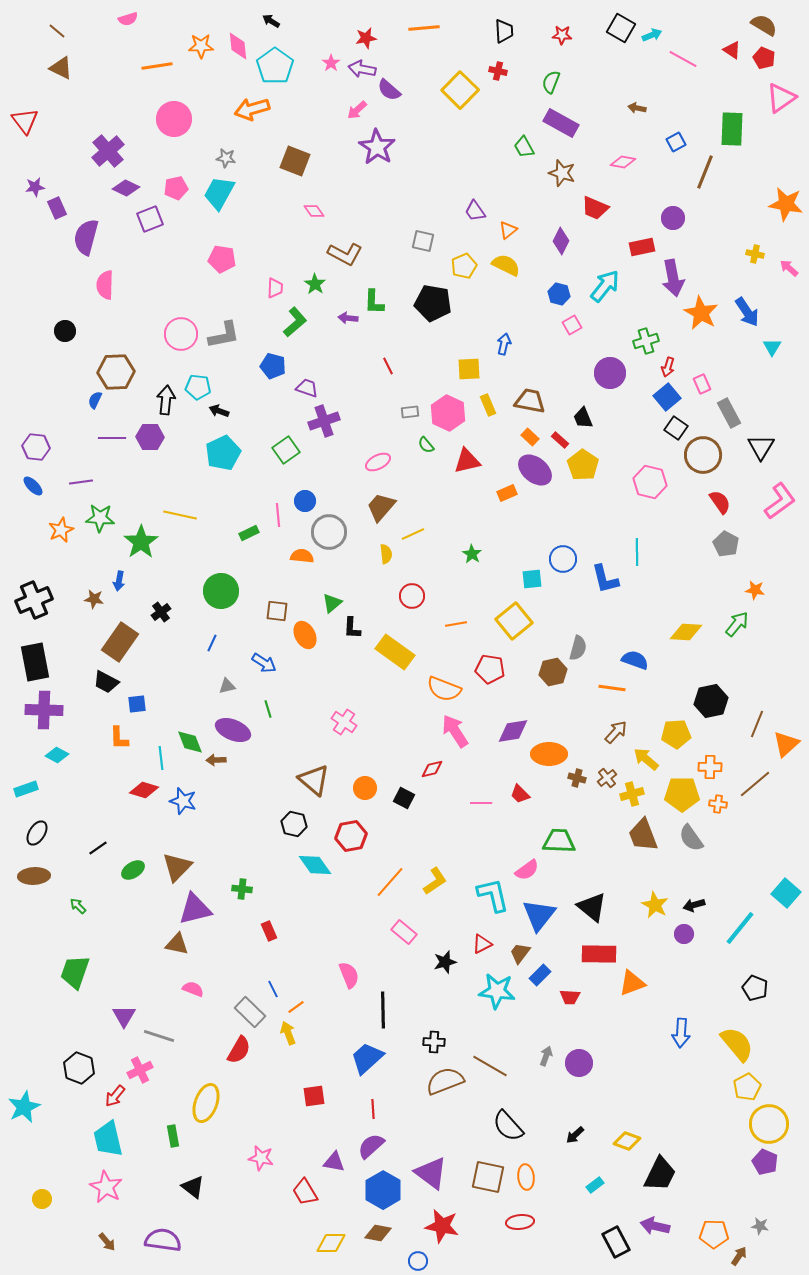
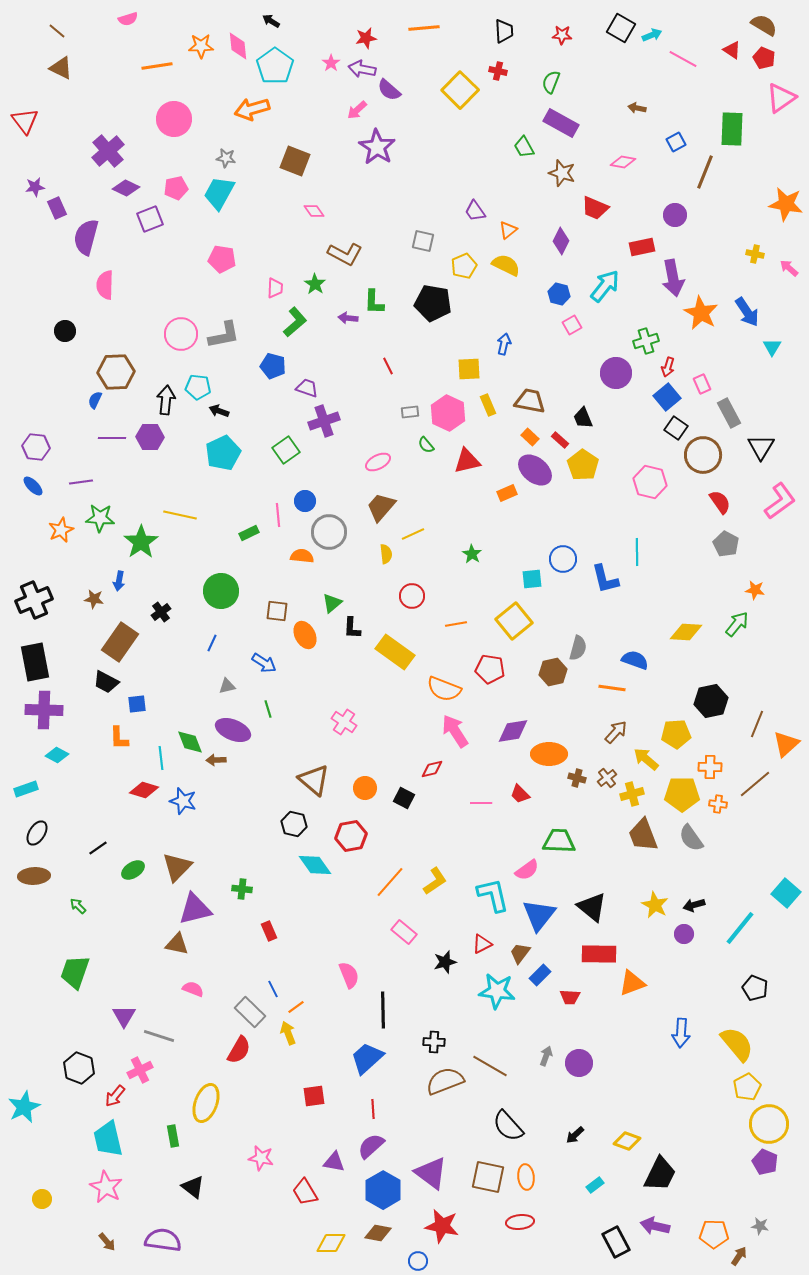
purple circle at (673, 218): moved 2 px right, 3 px up
purple circle at (610, 373): moved 6 px right
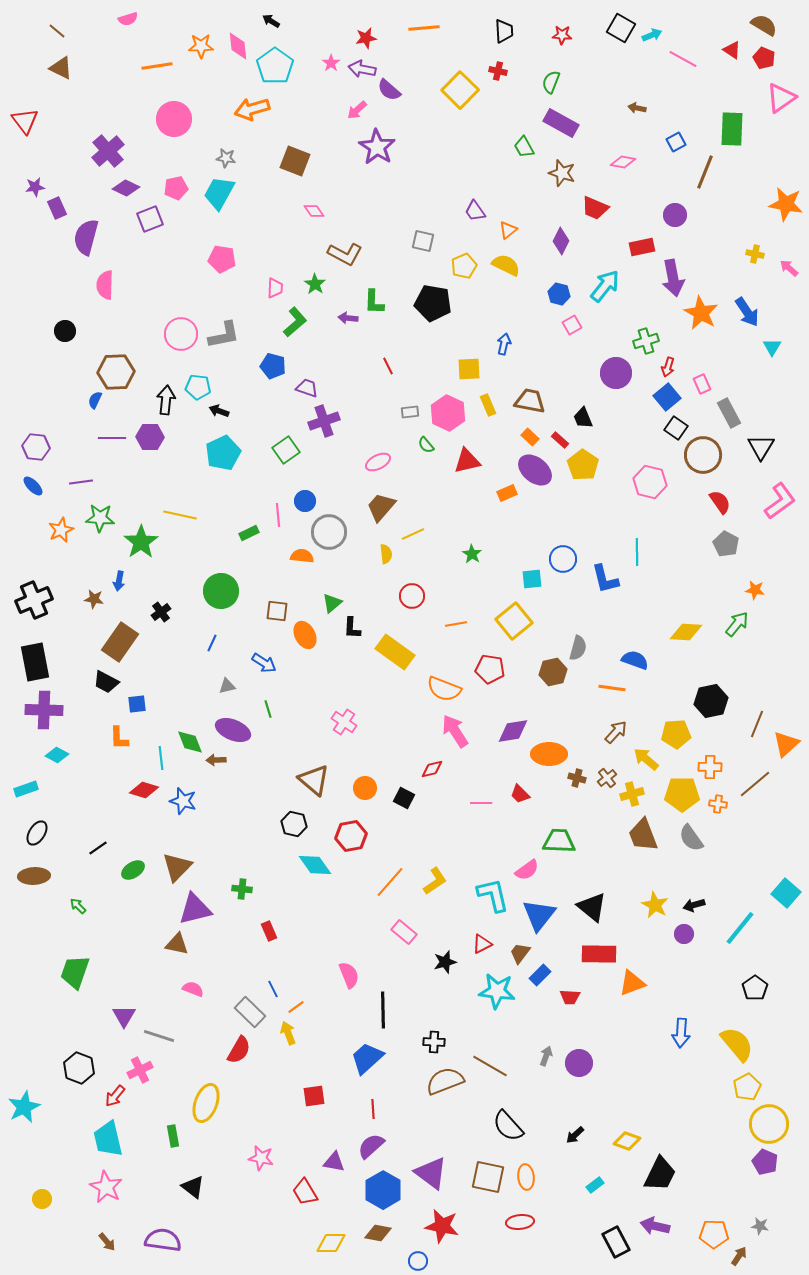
black pentagon at (755, 988): rotated 15 degrees clockwise
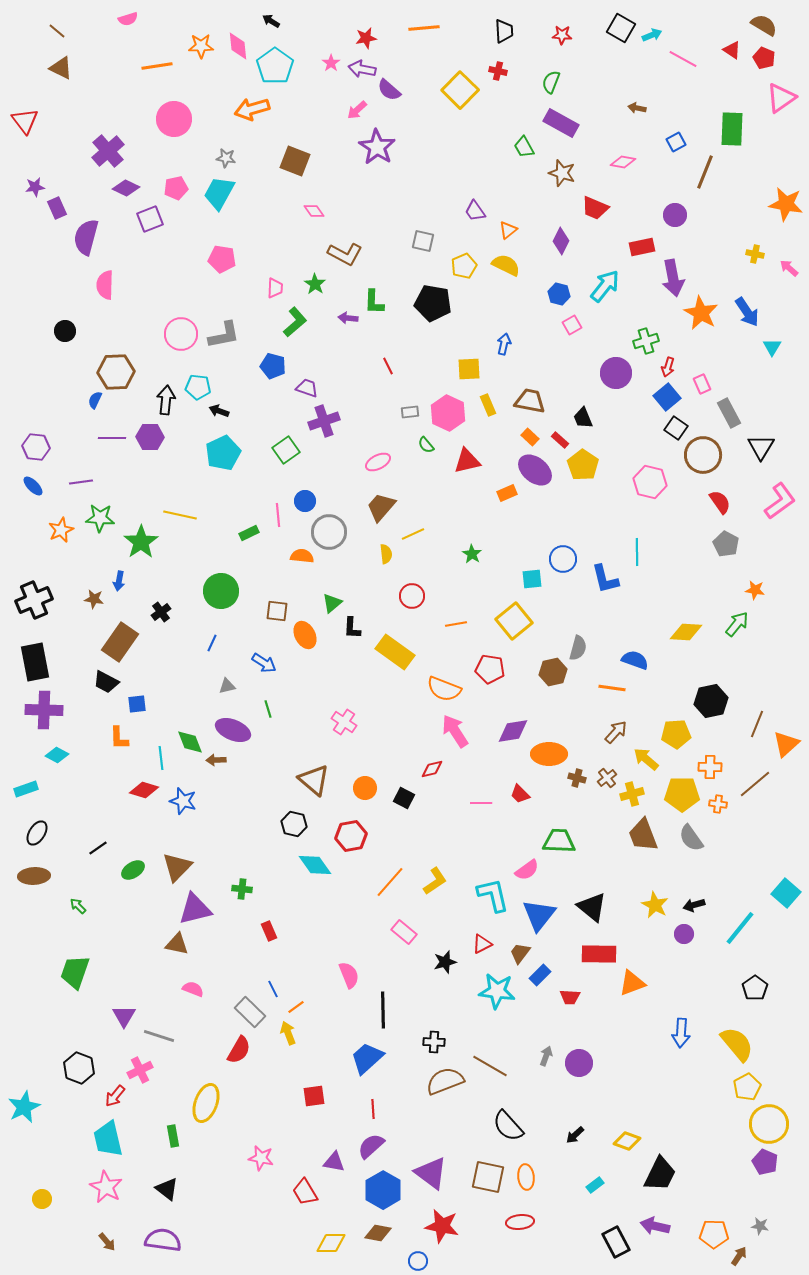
black triangle at (193, 1187): moved 26 px left, 2 px down
